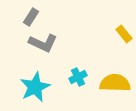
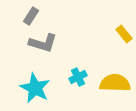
gray rectangle: moved 1 px up
gray L-shape: rotated 8 degrees counterclockwise
cyan star: moved 1 px down; rotated 20 degrees counterclockwise
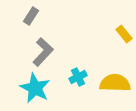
gray L-shape: moved 9 px down; rotated 64 degrees counterclockwise
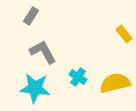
gray L-shape: rotated 72 degrees counterclockwise
cyan cross: rotated 30 degrees counterclockwise
yellow semicircle: rotated 16 degrees counterclockwise
cyan star: rotated 20 degrees counterclockwise
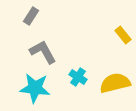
yellow rectangle: moved 1 px left, 1 px down
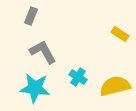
gray rectangle: rotated 12 degrees counterclockwise
yellow rectangle: moved 3 px left, 1 px up; rotated 18 degrees counterclockwise
yellow semicircle: moved 3 px down
